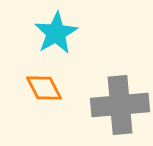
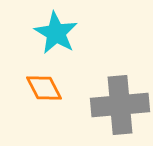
cyan star: rotated 12 degrees counterclockwise
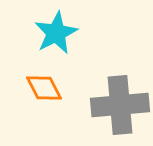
cyan star: rotated 15 degrees clockwise
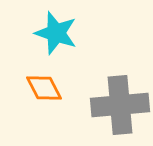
cyan star: rotated 27 degrees counterclockwise
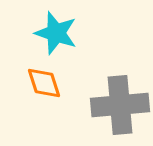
orange diamond: moved 5 px up; rotated 9 degrees clockwise
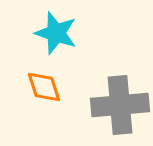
orange diamond: moved 4 px down
